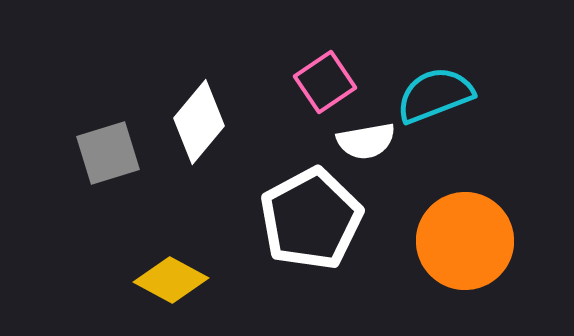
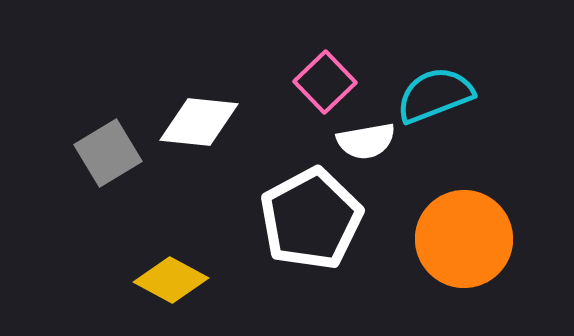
pink square: rotated 10 degrees counterclockwise
white diamond: rotated 56 degrees clockwise
gray square: rotated 14 degrees counterclockwise
orange circle: moved 1 px left, 2 px up
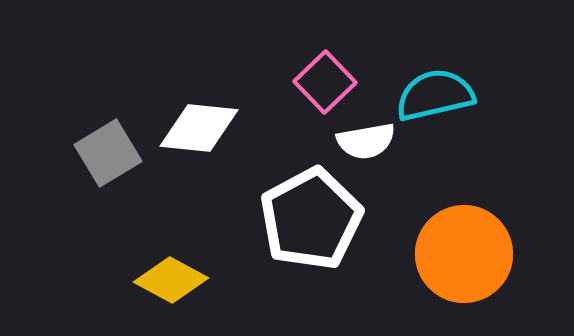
cyan semicircle: rotated 8 degrees clockwise
white diamond: moved 6 px down
orange circle: moved 15 px down
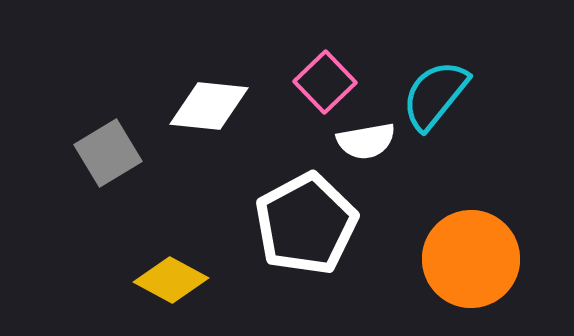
cyan semicircle: rotated 38 degrees counterclockwise
white diamond: moved 10 px right, 22 px up
white pentagon: moved 5 px left, 5 px down
orange circle: moved 7 px right, 5 px down
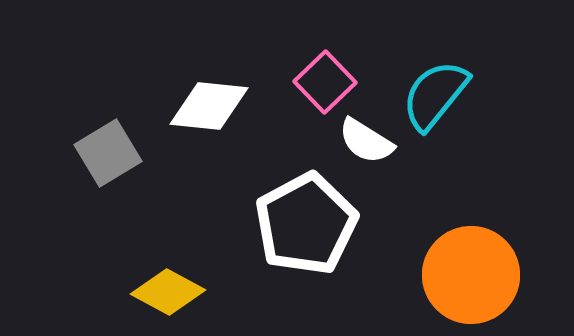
white semicircle: rotated 42 degrees clockwise
orange circle: moved 16 px down
yellow diamond: moved 3 px left, 12 px down
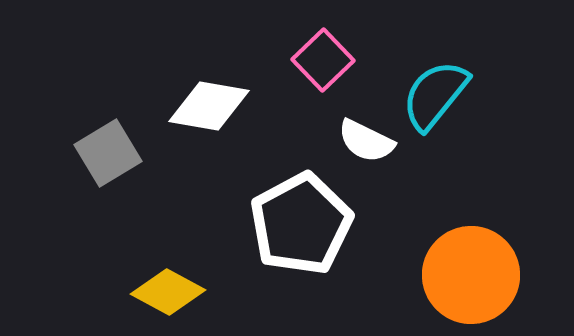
pink square: moved 2 px left, 22 px up
white diamond: rotated 4 degrees clockwise
white semicircle: rotated 6 degrees counterclockwise
white pentagon: moved 5 px left
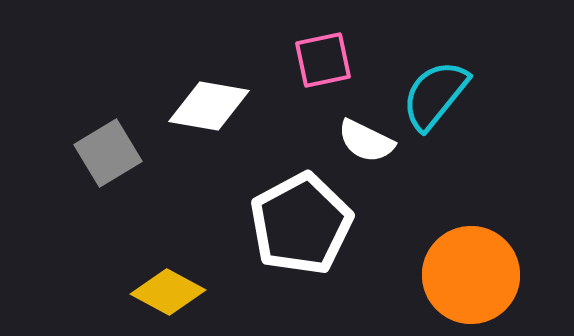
pink square: rotated 32 degrees clockwise
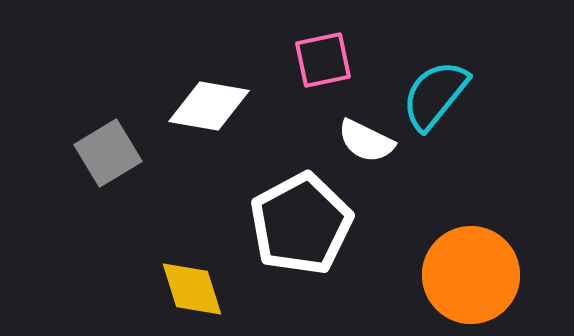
yellow diamond: moved 24 px right, 3 px up; rotated 44 degrees clockwise
